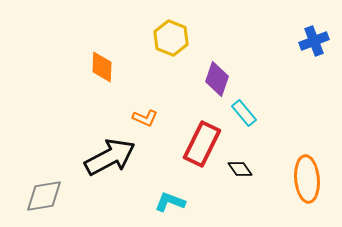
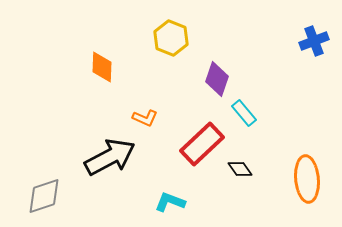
red rectangle: rotated 21 degrees clockwise
gray diamond: rotated 9 degrees counterclockwise
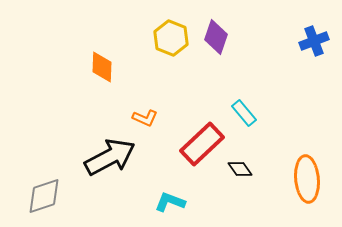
purple diamond: moved 1 px left, 42 px up
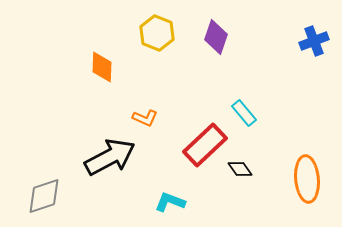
yellow hexagon: moved 14 px left, 5 px up
red rectangle: moved 3 px right, 1 px down
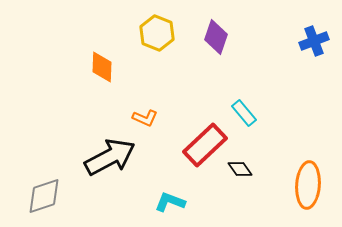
orange ellipse: moved 1 px right, 6 px down; rotated 9 degrees clockwise
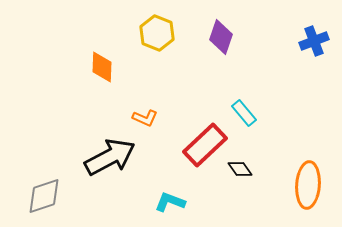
purple diamond: moved 5 px right
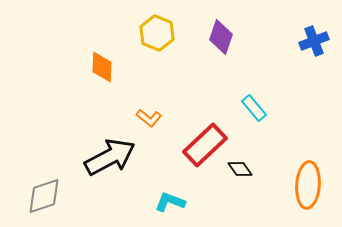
cyan rectangle: moved 10 px right, 5 px up
orange L-shape: moved 4 px right; rotated 15 degrees clockwise
